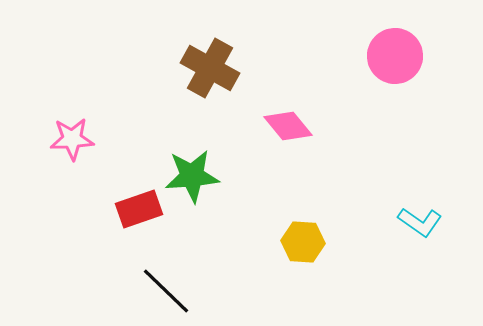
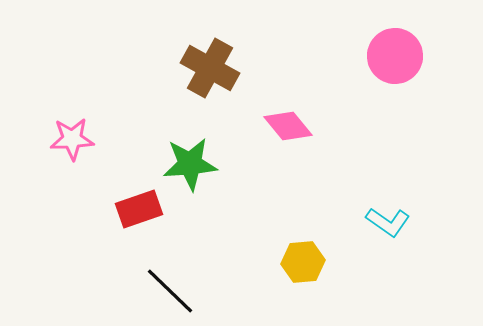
green star: moved 2 px left, 12 px up
cyan L-shape: moved 32 px left
yellow hexagon: moved 20 px down; rotated 9 degrees counterclockwise
black line: moved 4 px right
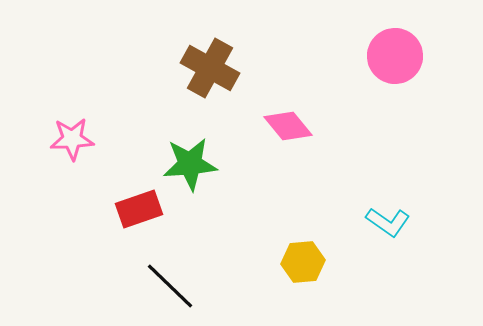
black line: moved 5 px up
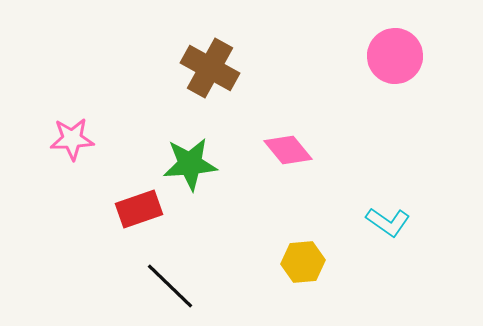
pink diamond: moved 24 px down
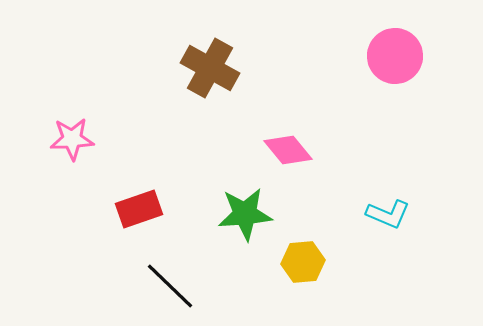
green star: moved 55 px right, 50 px down
cyan L-shape: moved 8 px up; rotated 12 degrees counterclockwise
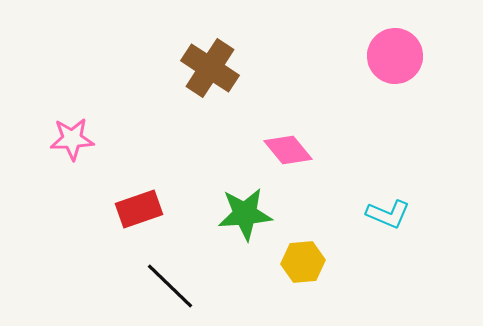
brown cross: rotated 4 degrees clockwise
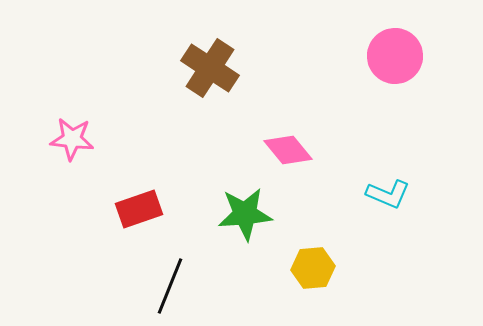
pink star: rotated 9 degrees clockwise
cyan L-shape: moved 20 px up
yellow hexagon: moved 10 px right, 6 px down
black line: rotated 68 degrees clockwise
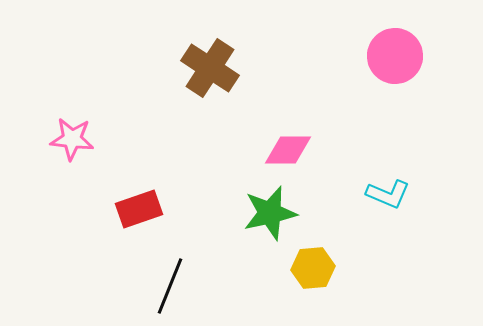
pink diamond: rotated 51 degrees counterclockwise
green star: moved 25 px right, 1 px up; rotated 8 degrees counterclockwise
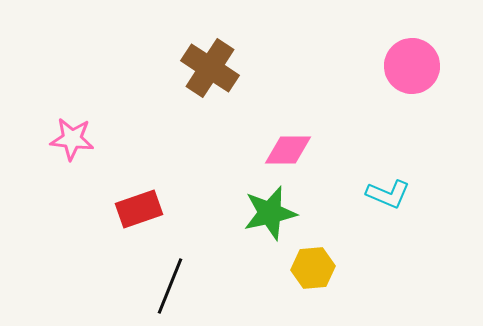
pink circle: moved 17 px right, 10 px down
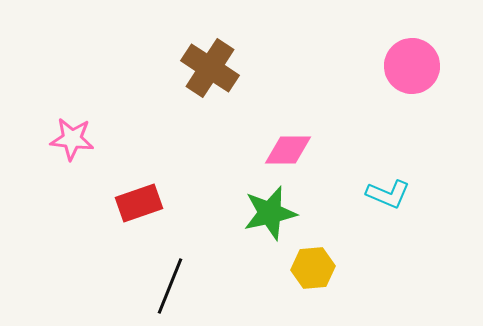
red rectangle: moved 6 px up
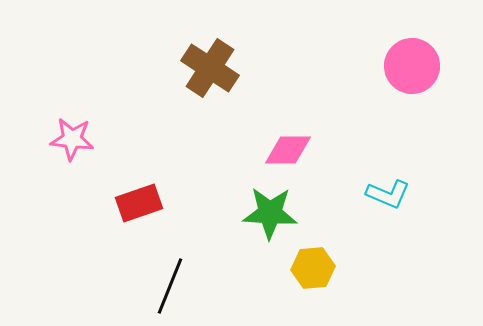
green star: rotated 16 degrees clockwise
